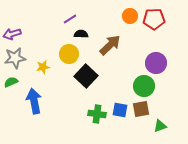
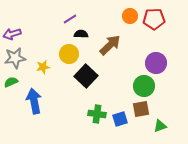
blue square: moved 9 px down; rotated 28 degrees counterclockwise
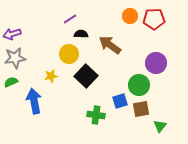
brown arrow: rotated 100 degrees counterclockwise
yellow star: moved 8 px right, 9 px down
green circle: moved 5 px left, 1 px up
green cross: moved 1 px left, 1 px down
blue square: moved 18 px up
green triangle: rotated 32 degrees counterclockwise
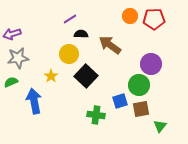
gray star: moved 3 px right
purple circle: moved 5 px left, 1 px down
yellow star: rotated 24 degrees counterclockwise
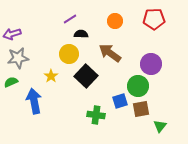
orange circle: moved 15 px left, 5 px down
brown arrow: moved 8 px down
green circle: moved 1 px left, 1 px down
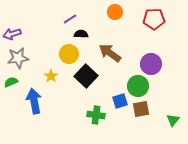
orange circle: moved 9 px up
green triangle: moved 13 px right, 6 px up
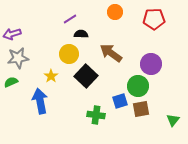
brown arrow: moved 1 px right
blue arrow: moved 6 px right
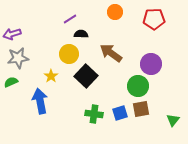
blue square: moved 12 px down
green cross: moved 2 px left, 1 px up
